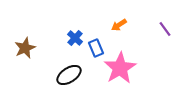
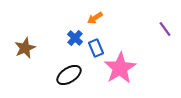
orange arrow: moved 24 px left, 7 px up
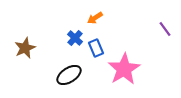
pink star: moved 4 px right, 1 px down
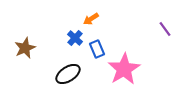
orange arrow: moved 4 px left, 1 px down
blue rectangle: moved 1 px right, 1 px down
black ellipse: moved 1 px left, 1 px up
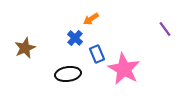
blue rectangle: moved 5 px down
pink star: rotated 12 degrees counterclockwise
black ellipse: rotated 25 degrees clockwise
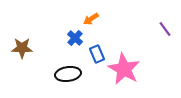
brown star: moved 3 px left; rotated 25 degrees clockwise
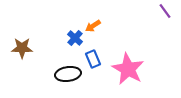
orange arrow: moved 2 px right, 7 px down
purple line: moved 18 px up
blue rectangle: moved 4 px left, 5 px down
pink star: moved 4 px right
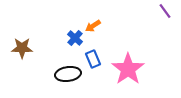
pink star: rotated 8 degrees clockwise
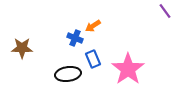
blue cross: rotated 21 degrees counterclockwise
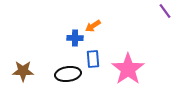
blue cross: rotated 21 degrees counterclockwise
brown star: moved 1 px right, 23 px down
blue rectangle: rotated 18 degrees clockwise
